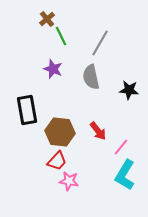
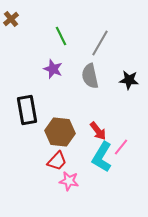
brown cross: moved 36 px left
gray semicircle: moved 1 px left, 1 px up
black star: moved 10 px up
cyan L-shape: moved 23 px left, 18 px up
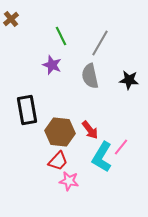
purple star: moved 1 px left, 4 px up
red arrow: moved 8 px left, 1 px up
red trapezoid: moved 1 px right
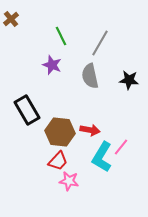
black rectangle: rotated 20 degrees counterclockwise
red arrow: rotated 42 degrees counterclockwise
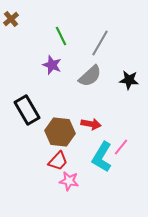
gray semicircle: rotated 120 degrees counterclockwise
red arrow: moved 1 px right, 6 px up
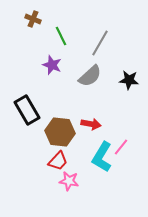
brown cross: moved 22 px right; rotated 28 degrees counterclockwise
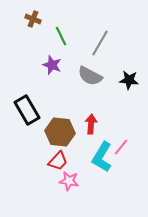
gray semicircle: rotated 70 degrees clockwise
red arrow: rotated 96 degrees counterclockwise
